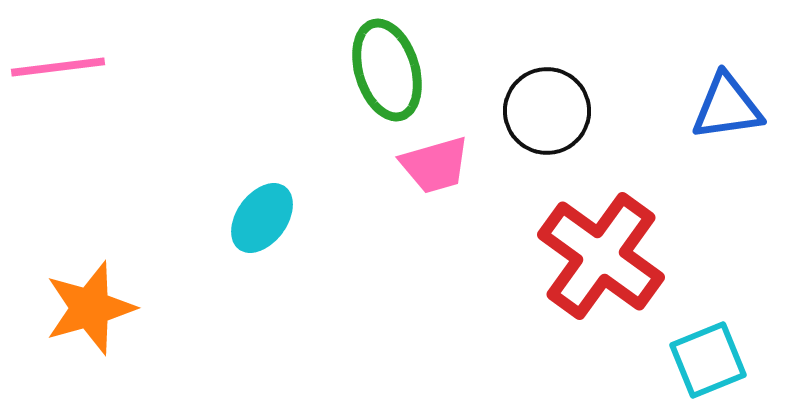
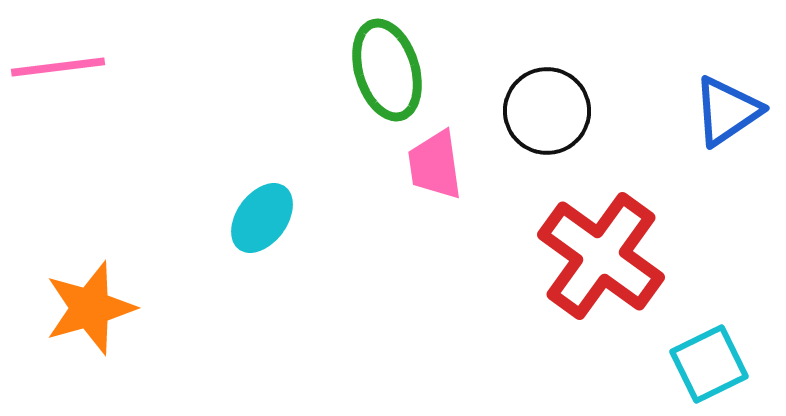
blue triangle: moved 4 px down; rotated 26 degrees counterclockwise
pink trapezoid: rotated 98 degrees clockwise
cyan square: moved 1 px right, 4 px down; rotated 4 degrees counterclockwise
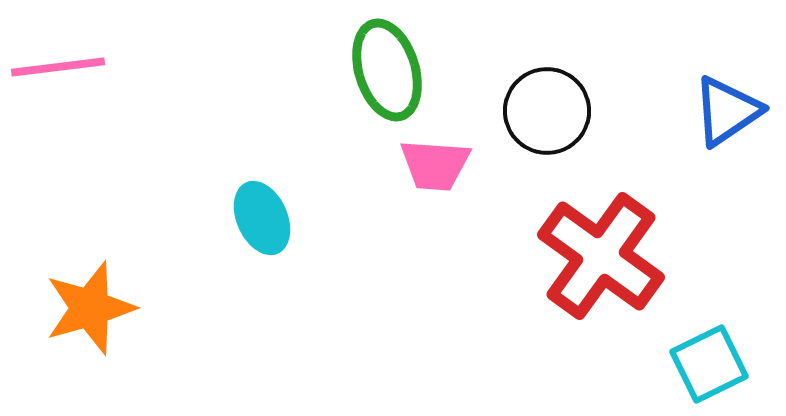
pink trapezoid: rotated 78 degrees counterclockwise
cyan ellipse: rotated 60 degrees counterclockwise
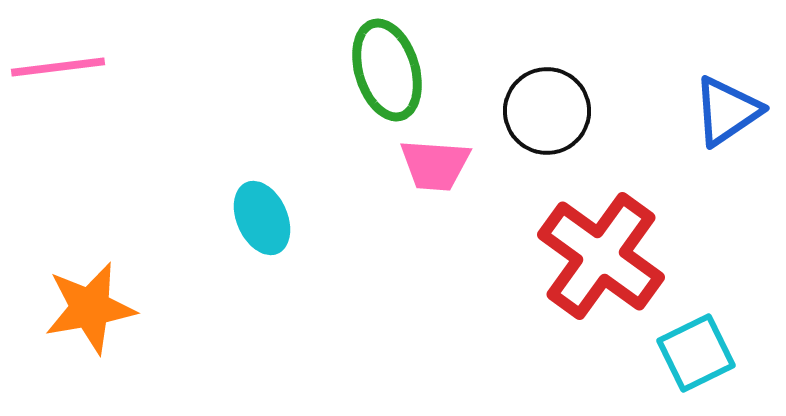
orange star: rotated 6 degrees clockwise
cyan square: moved 13 px left, 11 px up
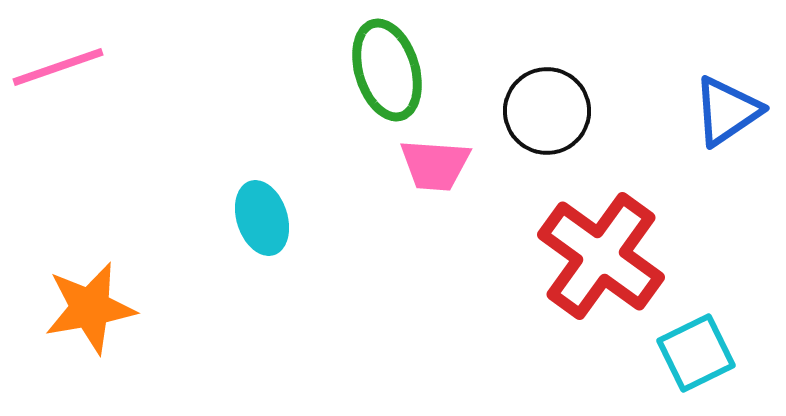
pink line: rotated 12 degrees counterclockwise
cyan ellipse: rotated 6 degrees clockwise
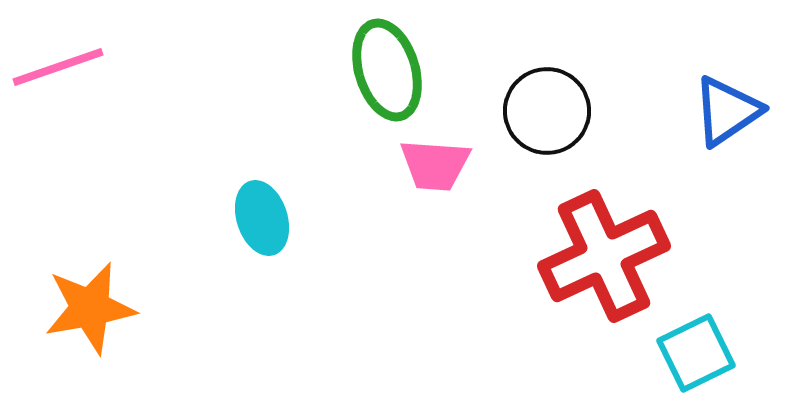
red cross: moved 3 px right; rotated 29 degrees clockwise
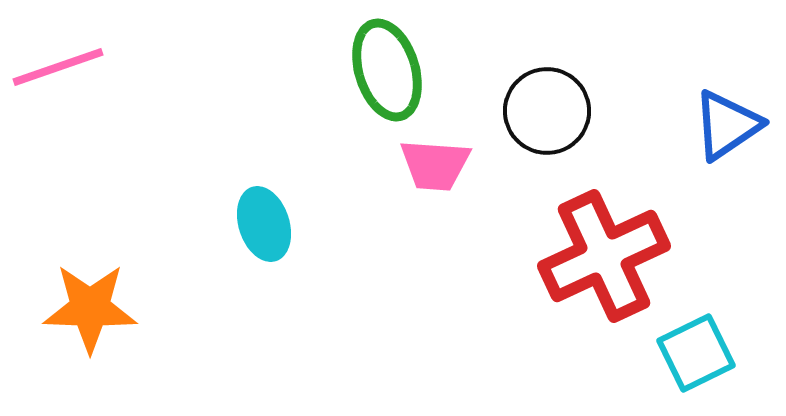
blue triangle: moved 14 px down
cyan ellipse: moved 2 px right, 6 px down
orange star: rotated 12 degrees clockwise
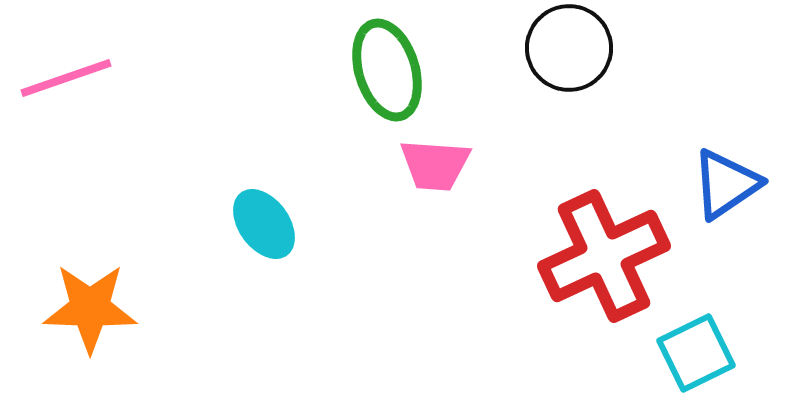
pink line: moved 8 px right, 11 px down
black circle: moved 22 px right, 63 px up
blue triangle: moved 1 px left, 59 px down
cyan ellipse: rotated 18 degrees counterclockwise
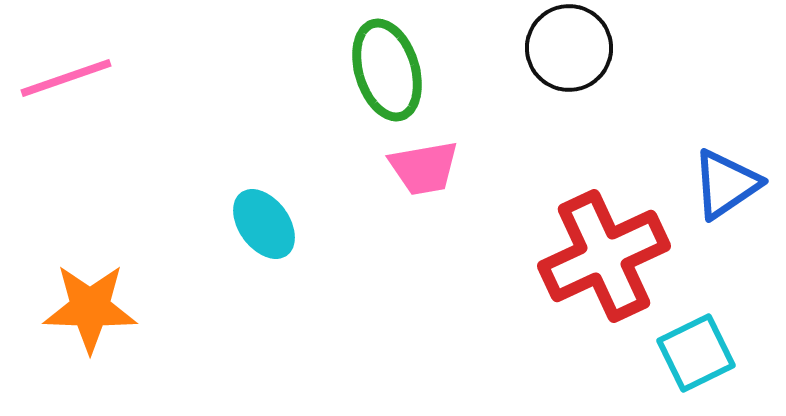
pink trapezoid: moved 11 px left, 3 px down; rotated 14 degrees counterclockwise
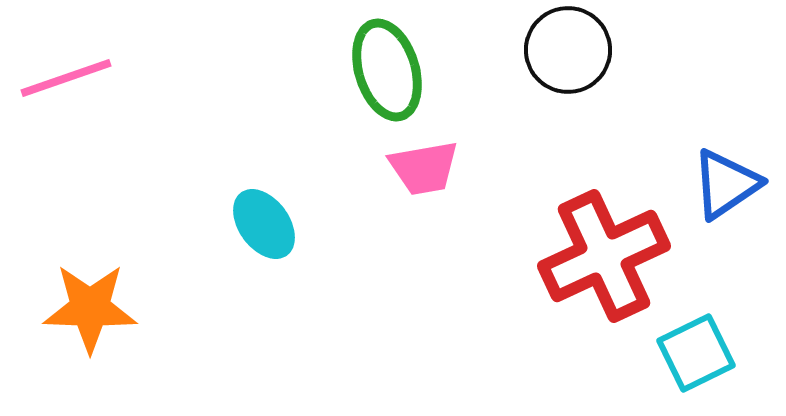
black circle: moved 1 px left, 2 px down
